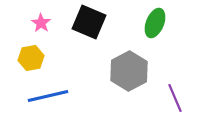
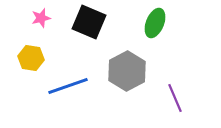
pink star: moved 5 px up; rotated 24 degrees clockwise
yellow hexagon: rotated 20 degrees clockwise
gray hexagon: moved 2 px left
blue line: moved 20 px right, 10 px up; rotated 6 degrees counterclockwise
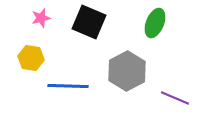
blue line: rotated 21 degrees clockwise
purple line: rotated 44 degrees counterclockwise
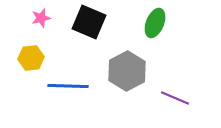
yellow hexagon: rotated 15 degrees counterclockwise
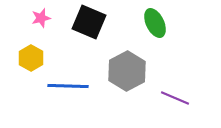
green ellipse: rotated 48 degrees counterclockwise
yellow hexagon: rotated 25 degrees counterclockwise
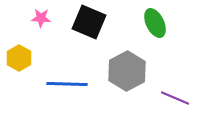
pink star: rotated 18 degrees clockwise
yellow hexagon: moved 12 px left
blue line: moved 1 px left, 2 px up
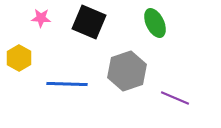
gray hexagon: rotated 9 degrees clockwise
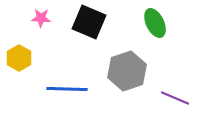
blue line: moved 5 px down
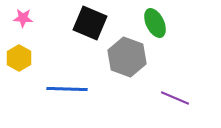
pink star: moved 18 px left
black square: moved 1 px right, 1 px down
gray hexagon: moved 14 px up; rotated 21 degrees counterclockwise
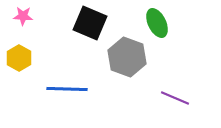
pink star: moved 2 px up
green ellipse: moved 2 px right
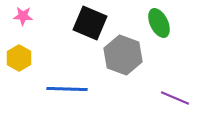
green ellipse: moved 2 px right
gray hexagon: moved 4 px left, 2 px up
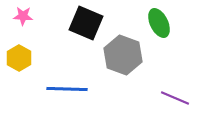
black square: moved 4 px left
